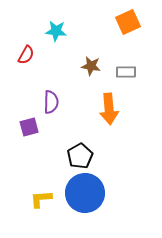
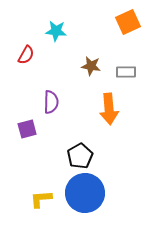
purple square: moved 2 px left, 2 px down
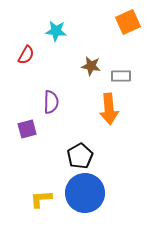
gray rectangle: moved 5 px left, 4 px down
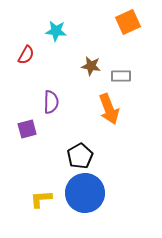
orange arrow: rotated 16 degrees counterclockwise
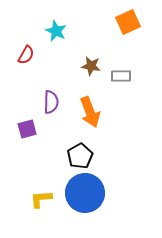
cyan star: rotated 20 degrees clockwise
orange arrow: moved 19 px left, 3 px down
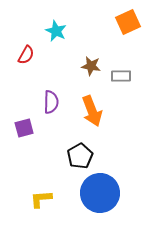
orange arrow: moved 2 px right, 1 px up
purple square: moved 3 px left, 1 px up
blue circle: moved 15 px right
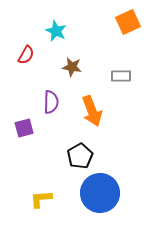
brown star: moved 19 px left, 1 px down
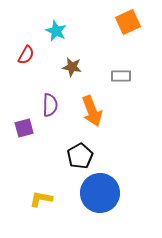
purple semicircle: moved 1 px left, 3 px down
yellow L-shape: rotated 15 degrees clockwise
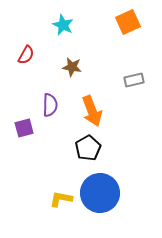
cyan star: moved 7 px right, 6 px up
gray rectangle: moved 13 px right, 4 px down; rotated 12 degrees counterclockwise
black pentagon: moved 8 px right, 8 px up
yellow L-shape: moved 20 px right
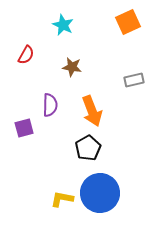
yellow L-shape: moved 1 px right
